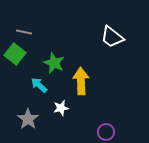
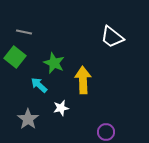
green square: moved 3 px down
yellow arrow: moved 2 px right, 1 px up
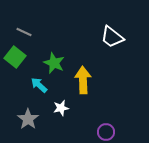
gray line: rotated 14 degrees clockwise
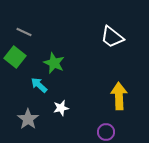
yellow arrow: moved 36 px right, 16 px down
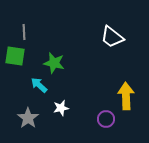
gray line: rotated 63 degrees clockwise
green square: moved 1 px up; rotated 30 degrees counterclockwise
green star: rotated 10 degrees counterclockwise
yellow arrow: moved 7 px right
gray star: moved 1 px up
purple circle: moved 13 px up
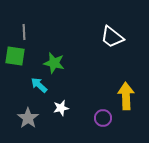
purple circle: moved 3 px left, 1 px up
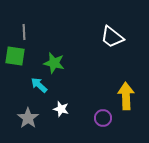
white star: moved 1 px down; rotated 28 degrees clockwise
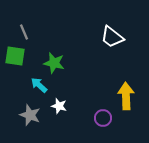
gray line: rotated 21 degrees counterclockwise
white star: moved 2 px left, 3 px up
gray star: moved 2 px right, 3 px up; rotated 15 degrees counterclockwise
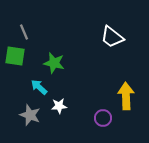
cyan arrow: moved 2 px down
white star: rotated 21 degrees counterclockwise
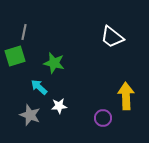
gray line: rotated 35 degrees clockwise
green square: rotated 25 degrees counterclockwise
